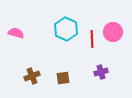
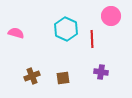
pink circle: moved 2 px left, 16 px up
purple cross: rotated 24 degrees clockwise
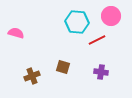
cyan hexagon: moved 11 px right, 7 px up; rotated 20 degrees counterclockwise
red line: moved 5 px right, 1 px down; rotated 66 degrees clockwise
brown square: moved 11 px up; rotated 24 degrees clockwise
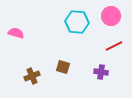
red line: moved 17 px right, 6 px down
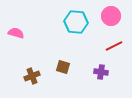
cyan hexagon: moved 1 px left
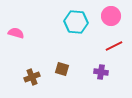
brown square: moved 1 px left, 2 px down
brown cross: moved 1 px down
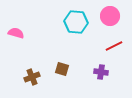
pink circle: moved 1 px left
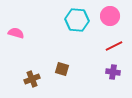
cyan hexagon: moved 1 px right, 2 px up
purple cross: moved 12 px right
brown cross: moved 2 px down
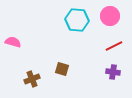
pink semicircle: moved 3 px left, 9 px down
